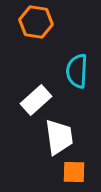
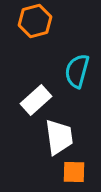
orange hexagon: moved 1 px left, 1 px up; rotated 24 degrees counterclockwise
cyan semicircle: rotated 12 degrees clockwise
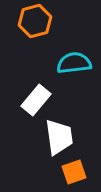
cyan semicircle: moved 3 px left, 8 px up; rotated 68 degrees clockwise
white rectangle: rotated 8 degrees counterclockwise
orange square: rotated 20 degrees counterclockwise
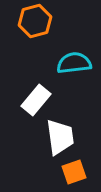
white trapezoid: moved 1 px right
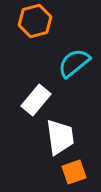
cyan semicircle: rotated 32 degrees counterclockwise
